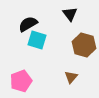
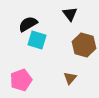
brown triangle: moved 1 px left, 1 px down
pink pentagon: moved 1 px up
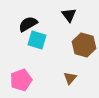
black triangle: moved 1 px left, 1 px down
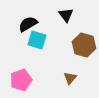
black triangle: moved 3 px left
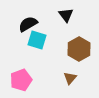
brown hexagon: moved 5 px left, 4 px down; rotated 15 degrees clockwise
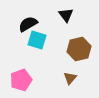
brown hexagon: rotated 15 degrees clockwise
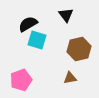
brown triangle: rotated 40 degrees clockwise
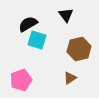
brown triangle: rotated 24 degrees counterclockwise
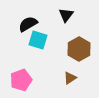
black triangle: rotated 14 degrees clockwise
cyan square: moved 1 px right
brown hexagon: rotated 15 degrees counterclockwise
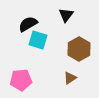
pink pentagon: rotated 15 degrees clockwise
